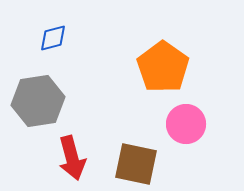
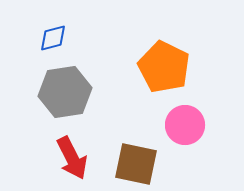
orange pentagon: moved 1 px right; rotated 9 degrees counterclockwise
gray hexagon: moved 27 px right, 9 px up
pink circle: moved 1 px left, 1 px down
red arrow: rotated 12 degrees counterclockwise
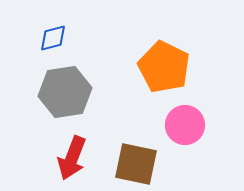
red arrow: rotated 48 degrees clockwise
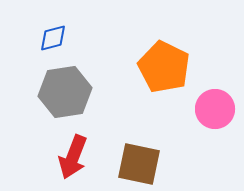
pink circle: moved 30 px right, 16 px up
red arrow: moved 1 px right, 1 px up
brown square: moved 3 px right
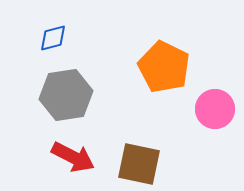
gray hexagon: moved 1 px right, 3 px down
red arrow: rotated 84 degrees counterclockwise
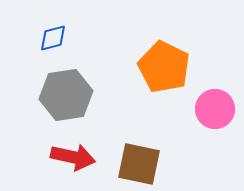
red arrow: rotated 15 degrees counterclockwise
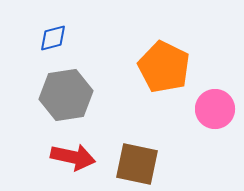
brown square: moved 2 px left
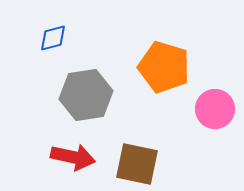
orange pentagon: rotated 9 degrees counterclockwise
gray hexagon: moved 20 px right
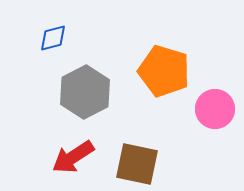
orange pentagon: moved 4 px down
gray hexagon: moved 1 px left, 3 px up; rotated 18 degrees counterclockwise
red arrow: rotated 135 degrees clockwise
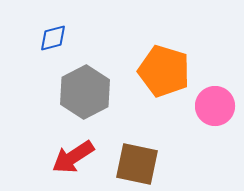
pink circle: moved 3 px up
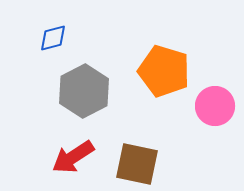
gray hexagon: moved 1 px left, 1 px up
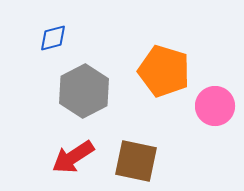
brown square: moved 1 px left, 3 px up
